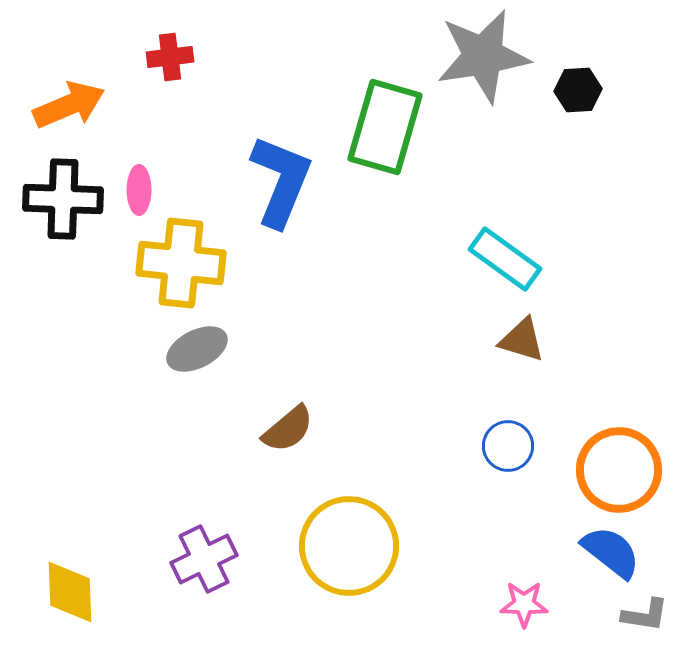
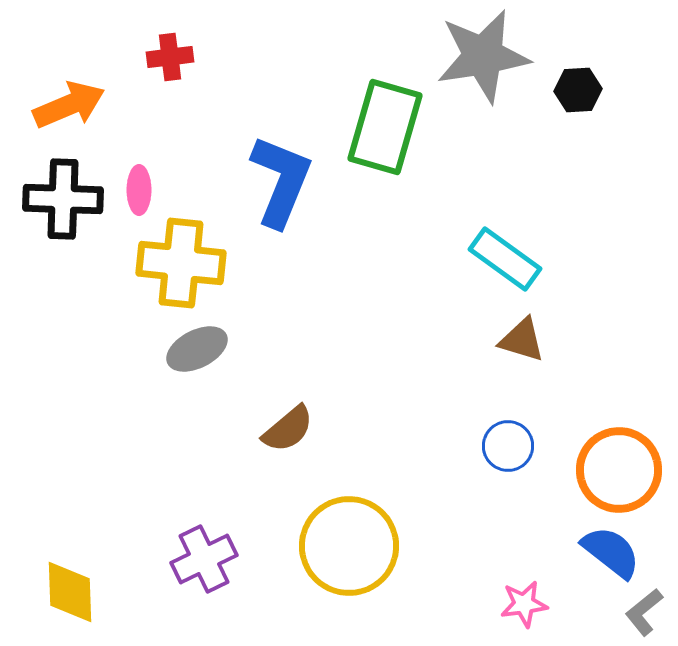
pink star: rotated 9 degrees counterclockwise
gray L-shape: moved 1 px left, 3 px up; rotated 132 degrees clockwise
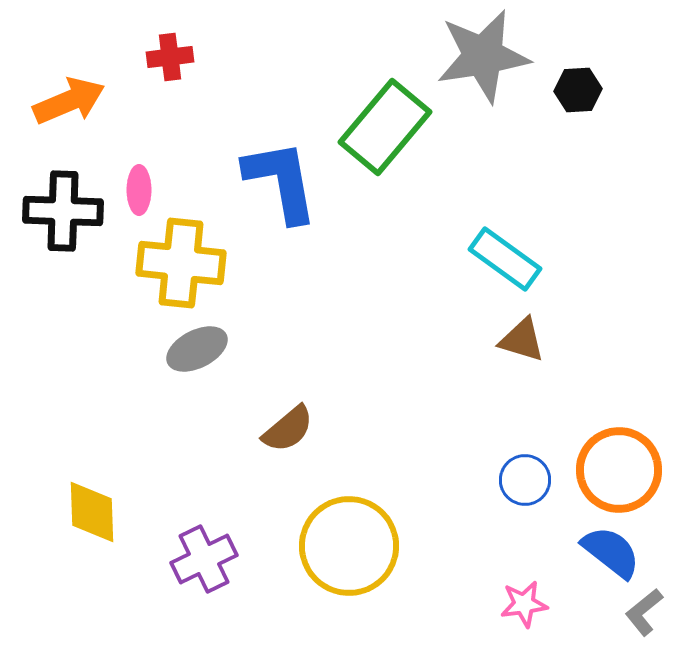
orange arrow: moved 4 px up
green rectangle: rotated 24 degrees clockwise
blue L-shape: rotated 32 degrees counterclockwise
black cross: moved 12 px down
blue circle: moved 17 px right, 34 px down
yellow diamond: moved 22 px right, 80 px up
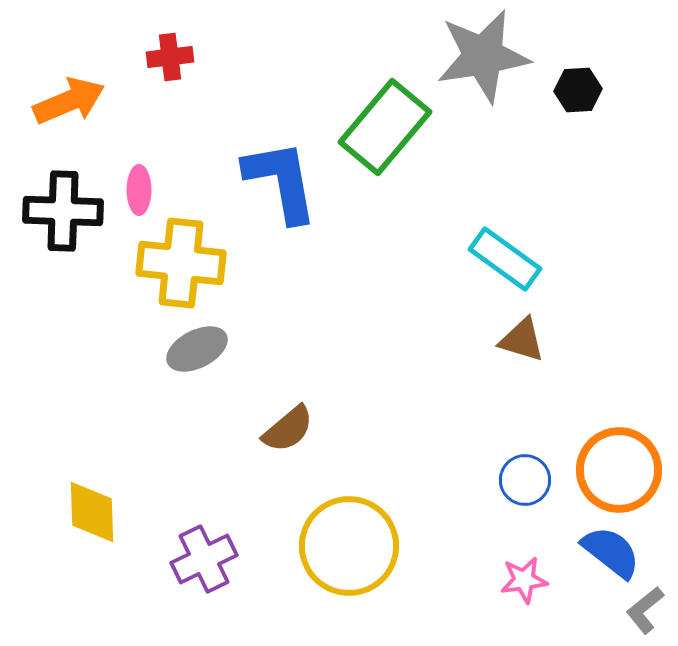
pink star: moved 24 px up
gray L-shape: moved 1 px right, 2 px up
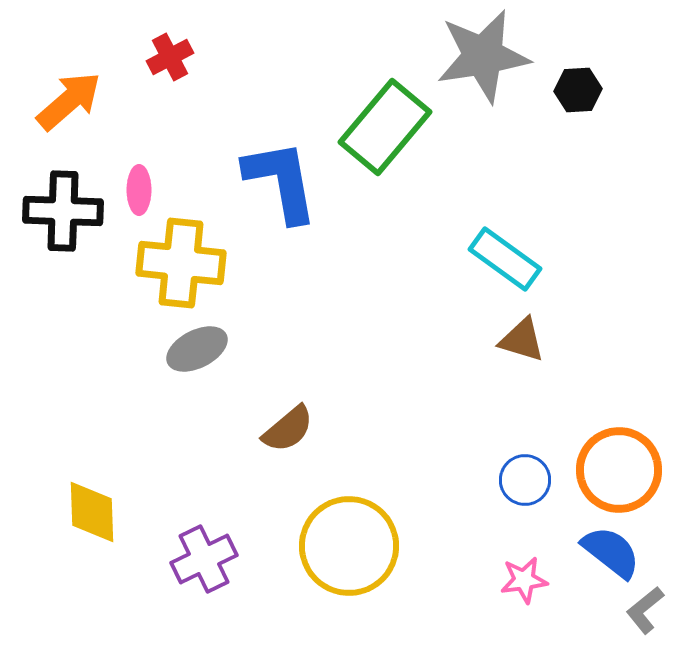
red cross: rotated 21 degrees counterclockwise
orange arrow: rotated 18 degrees counterclockwise
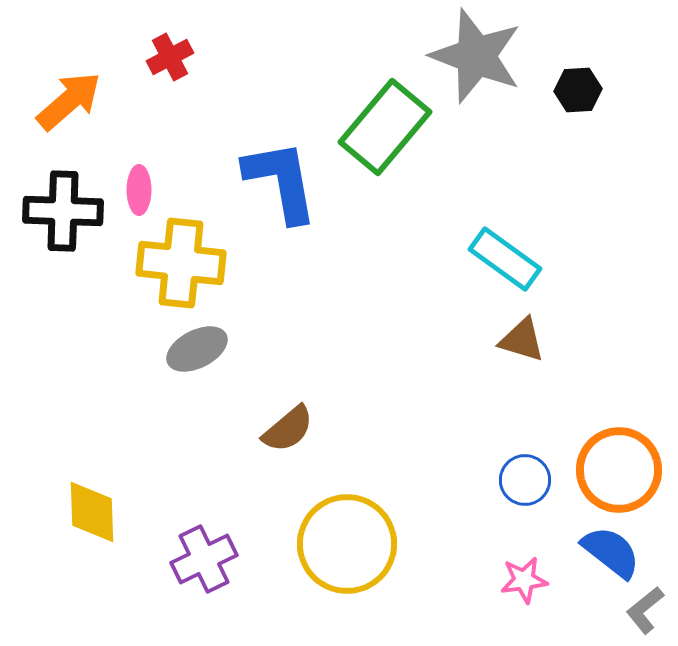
gray star: moved 7 px left; rotated 30 degrees clockwise
yellow circle: moved 2 px left, 2 px up
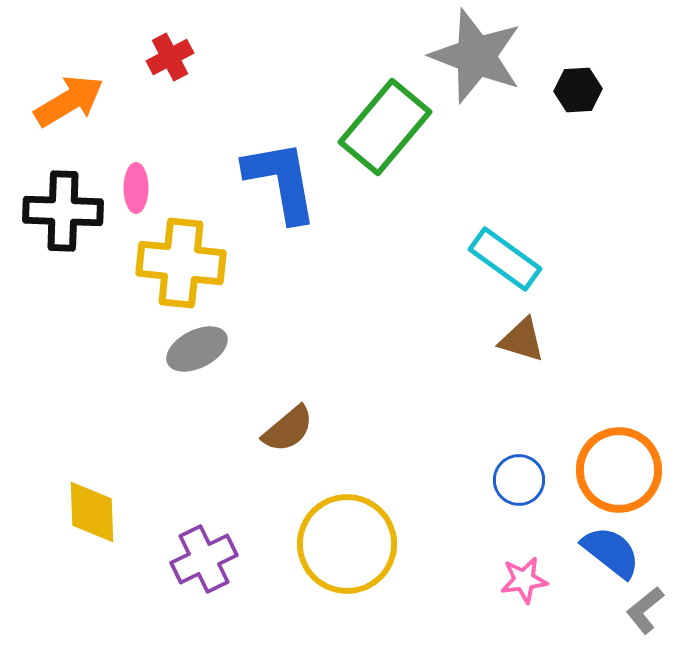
orange arrow: rotated 10 degrees clockwise
pink ellipse: moved 3 px left, 2 px up
blue circle: moved 6 px left
